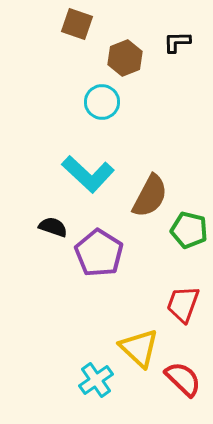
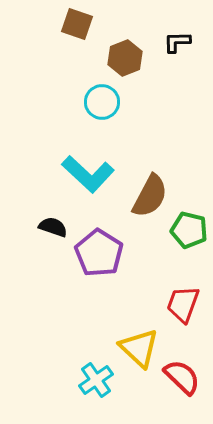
red semicircle: moved 1 px left, 2 px up
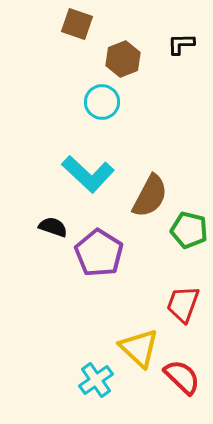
black L-shape: moved 4 px right, 2 px down
brown hexagon: moved 2 px left, 1 px down
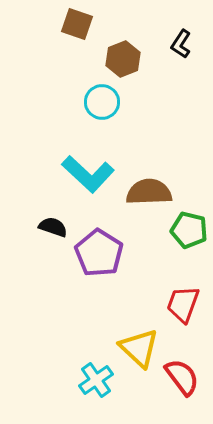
black L-shape: rotated 56 degrees counterclockwise
brown semicircle: moved 1 px left, 4 px up; rotated 120 degrees counterclockwise
red semicircle: rotated 9 degrees clockwise
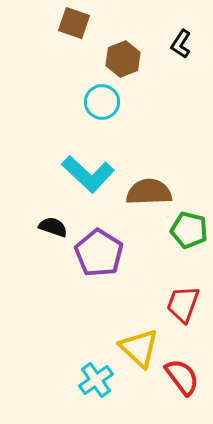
brown square: moved 3 px left, 1 px up
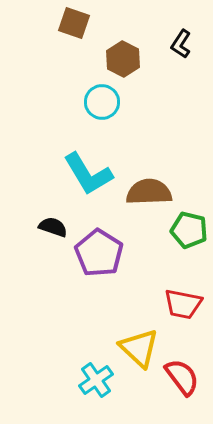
brown hexagon: rotated 12 degrees counterclockwise
cyan L-shape: rotated 16 degrees clockwise
red trapezoid: rotated 99 degrees counterclockwise
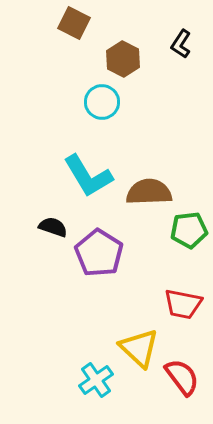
brown square: rotated 8 degrees clockwise
cyan L-shape: moved 2 px down
green pentagon: rotated 21 degrees counterclockwise
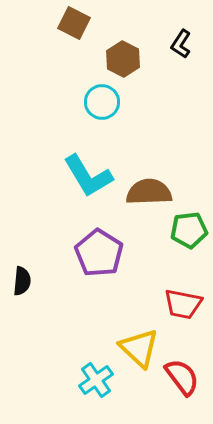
black semicircle: moved 31 px left, 54 px down; rotated 76 degrees clockwise
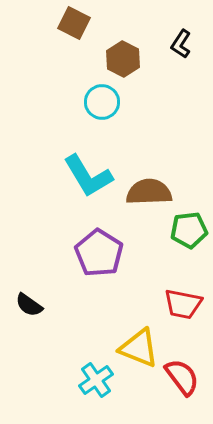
black semicircle: moved 7 px right, 24 px down; rotated 120 degrees clockwise
yellow triangle: rotated 21 degrees counterclockwise
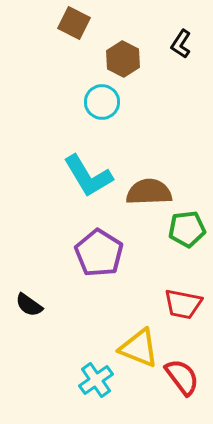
green pentagon: moved 2 px left, 1 px up
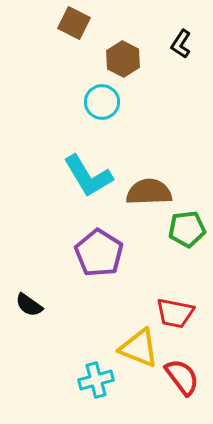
red trapezoid: moved 8 px left, 9 px down
cyan cross: rotated 20 degrees clockwise
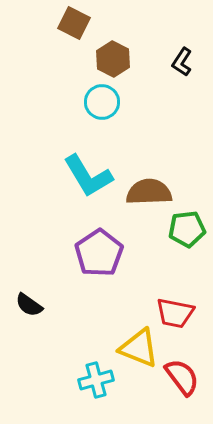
black L-shape: moved 1 px right, 18 px down
brown hexagon: moved 10 px left
purple pentagon: rotated 6 degrees clockwise
